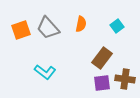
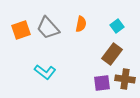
brown rectangle: moved 10 px right, 4 px up
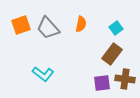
cyan square: moved 1 px left, 2 px down
orange square: moved 5 px up
cyan L-shape: moved 2 px left, 2 px down
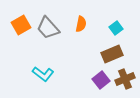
orange square: rotated 12 degrees counterclockwise
brown rectangle: rotated 30 degrees clockwise
brown cross: rotated 30 degrees counterclockwise
purple square: moved 1 px left, 3 px up; rotated 30 degrees counterclockwise
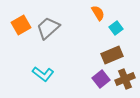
orange semicircle: moved 17 px right, 11 px up; rotated 42 degrees counterclockwise
gray trapezoid: rotated 90 degrees clockwise
brown rectangle: moved 1 px down
purple square: moved 1 px up
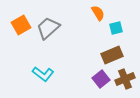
cyan square: rotated 24 degrees clockwise
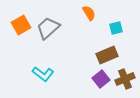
orange semicircle: moved 9 px left
brown rectangle: moved 5 px left
